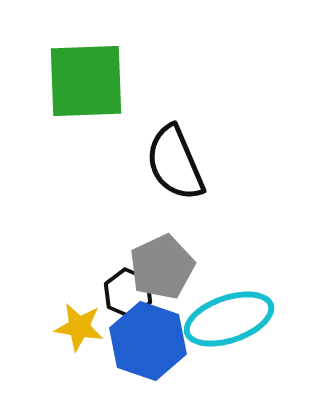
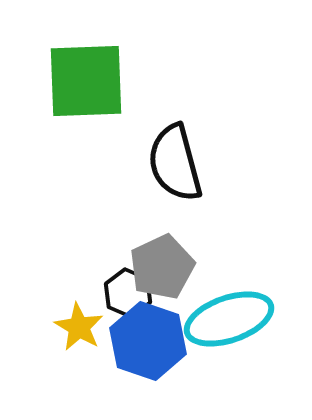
black semicircle: rotated 8 degrees clockwise
yellow star: rotated 21 degrees clockwise
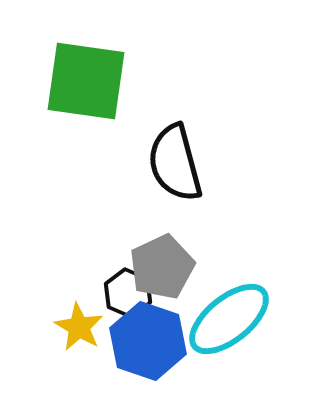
green square: rotated 10 degrees clockwise
cyan ellipse: rotated 20 degrees counterclockwise
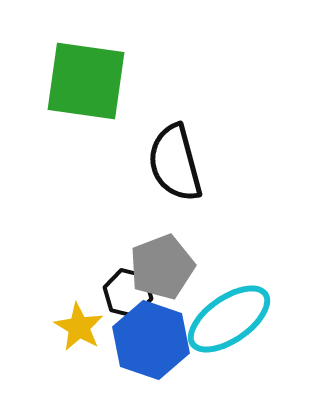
gray pentagon: rotated 4 degrees clockwise
black hexagon: rotated 9 degrees counterclockwise
cyan ellipse: rotated 4 degrees clockwise
blue hexagon: moved 3 px right, 1 px up
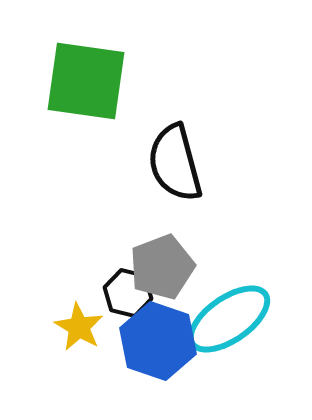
blue hexagon: moved 7 px right, 1 px down
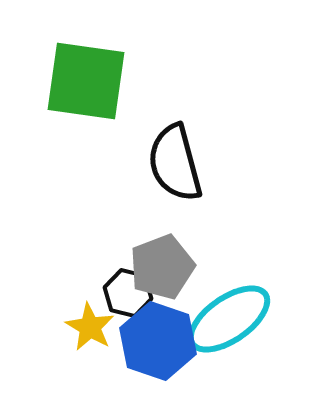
yellow star: moved 11 px right
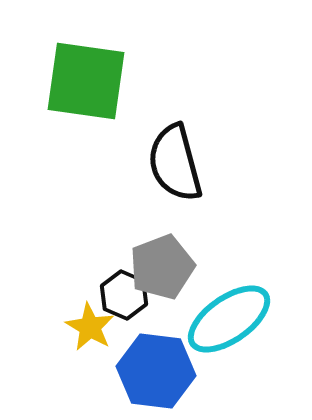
black hexagon: moved 4 px left, 2 px down; rotated 9 degrees clockwise
blue hexagon: moved 2 px left, 30 px down; rotated 12 degrees counterclockwise
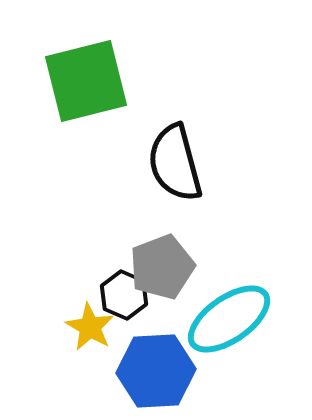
green square: rotated 22 degrees counterclockwise
blue hexagon: rotated 10 degrees counterclockwise
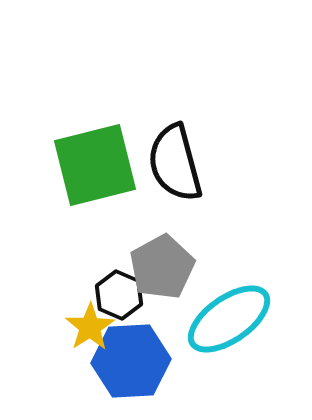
green square: moved 9 px right, 84 px down
gray pentagon: rotated 8 degrees counterclockwise
black hexagon: moved 5 px left
yellow star: rotated 9 degrees clockwise
blue hexagon: moved 25 px left, 10 px up
